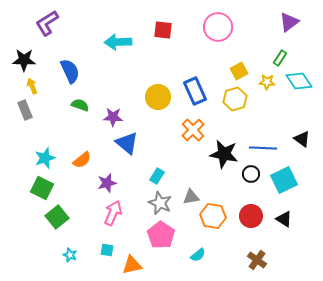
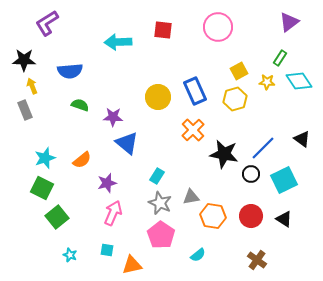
blue semicircle at (70, 71): rotated 110 degrees clockwise
blue line at (263, 148): rotated 48 degrees counterclockwise
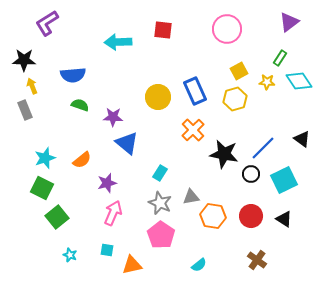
pink circle at (218, 27): moved 9 px right, 2 px down
blue semicircle at (70, 71): moved 3 px right, 4 px down
cyan rectangle at (157, 176): moved 3 px right, 3 px up
cyan semicircle at (198, 255): moved 1 px right, 10 px down
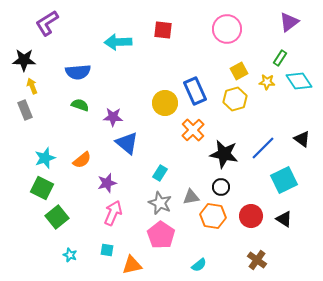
blue semicircle at (73, 75): moved 5 px right, 3 px up
yellow circle at (158, 97): moved 7 px right, 6 px down
black circle at (251, 174): moved 30 px left, 13 px down
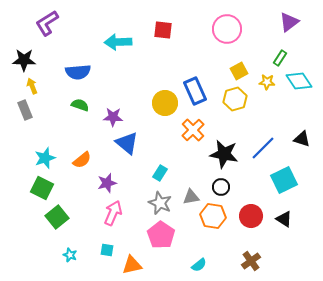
black triangle at (302, 139): rotated 18 degrees counterclockwise
brown cross at (257, 260): moved 6 px left, 1 px down; rotated 18 degrees clockwise
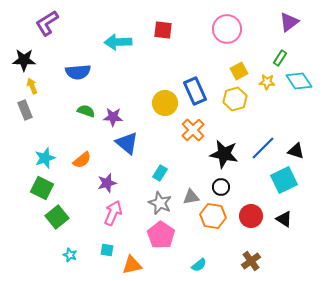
green semicircle at (80, 105): moved 6 px right, 6 px down
black triangle at (302, 139): moved 6 px left, 12 px down
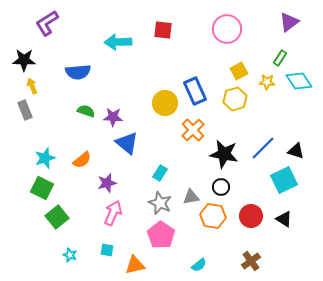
orange triangle at (132, 265): moved 3 px right
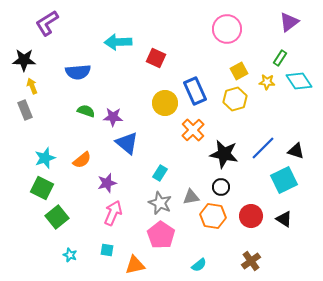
red square at (163, 30): moved 7 px left, 28 px down; rotated 18 degrees clockwise
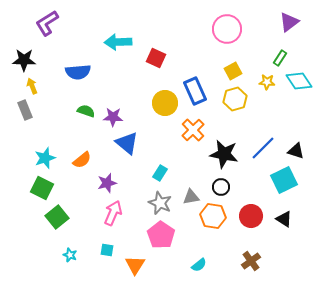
yellow square at (239, 71): moved 6 px left
orange triangle at (135, 265): rotated 45 degrees counterclockwise
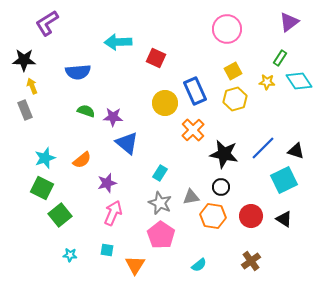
green square at (57, 217): moved 3 px right, 2 px up
cyan star at (70, 255): rotated 16 degrees counterclockwise
